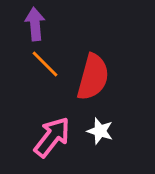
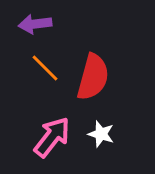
purple arrow: rotated 92 degrees counterclockwise
orange line: moved 4 px down
white star: moved 1 px right, 3 px down
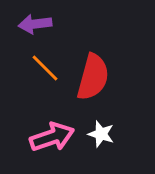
pink arrow: rotated 33 degrees clockwise
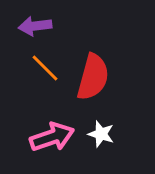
purple arrow: moved 2 px down
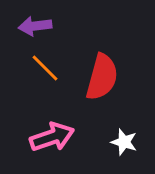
red semicircle: moved 9 px right
white star: moved 23 px right, 8 px down
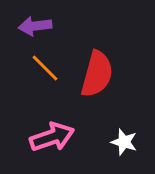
red semicircle: moved 5 px left, 3 px up
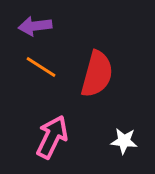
orange line: moved 4 px left, 1 px up; rotated 12 degrees counterclockwise
pink arrow: rotated 45 degrees counterclockwise
white star: moved 1 px up; rotated 12 degrees counterclockwise
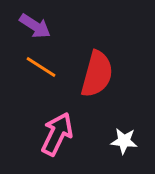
purple arrow: rotated 140 degrees counterclockwise
pink arrow: moved 5 px right, 3 px up
